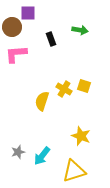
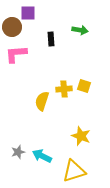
black rectangle: rotated 16 degrees clockwise
yellow cross: rotated 35 degrees counterclockwise
cyan arrow: rotated 78 degrees clockwise
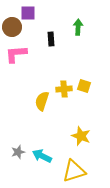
green arrow: moved 2 px left, 3 px up; rotated 98 degrees counterclockwise
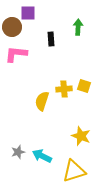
pink L-shape: rotated 10 degrees clockwise
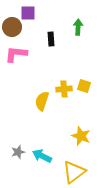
yellow triangle: moved 1 px down; rotated 20 degrees counterclockwise
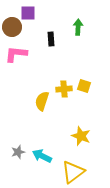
yellow triangle: moved 1 px left
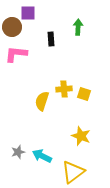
yellow square: moved 8 px down
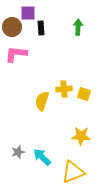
black rectangle: moved 10 px left, 11 px up
yellow star: rotated 18 degrees counterclockwise
cyan arrow: moved 1 px down; rotated 18 degrees clockwise
yellow triangle: rotated 15 degrees clockwise
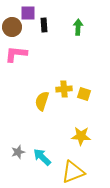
black rectangle: moved 3 px right, 3 px up
